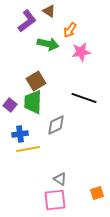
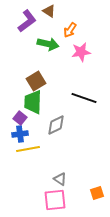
purple square: moved 10 px right, 13 px down
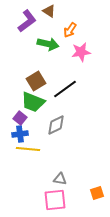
black line: moved 19 px left, 9 px up; rotated 55 degrees counterclockwise
green trapezoid: rotated 70 degrees counterclockwise
yellow line: rotated 15 degrees clockwise
gray triangle: rotated 24 degrees counterclockwise
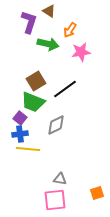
purple L-shape: moved 2 px right, 1 px down; rotated 35 degrees counterclockwise
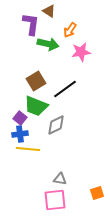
purple L-shape: moved 2 px right, 2 px down; rotated 10 degrees counterclockwise
green trapezoid: moved 3 px right, 4 px down
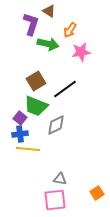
purple L-shape: rotated 10 degrees clockwise
orange square: rotated 16 degrees counterclockwise
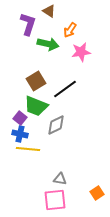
purple L-shape: moved 3 px left
blue cross: rotated 21 degrees clockwise
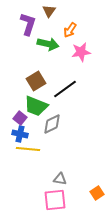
brown triangle: rotated 32 degrees clockwise
gray diamond: moved 4 px left, 1 px up
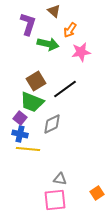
brown triangle: moved 5 px right; rotated 24 degrees counterclockwise
green trapezoid: moved 4 px left, 4 px up
